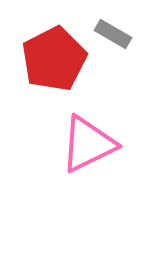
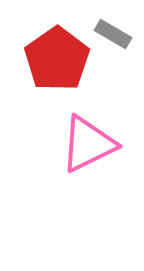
red pentagon: moved 3 px right; rotated 8 degrees counterclockwise
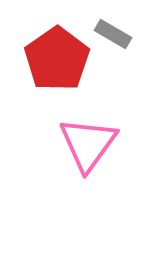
pink triangle: rotated 28 degrees counterclockwise
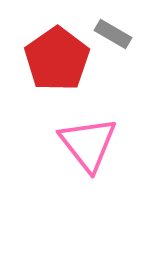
pink triangle: rotated 14 degrees counterclockwise
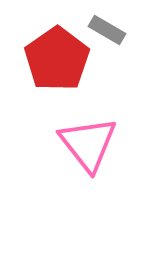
gray rectangle: moved 6 px left, 4 px up
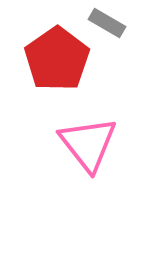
gray rectangle: moved 7 px up
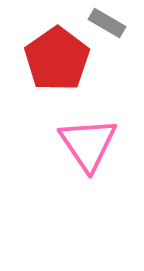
pink triangle: rotated 4 degrees clockwise
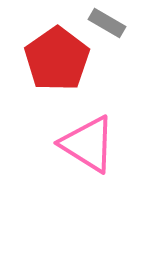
pink triangle: rotated 24 degrees counterclockwise
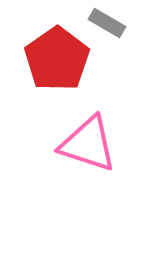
pink triangle: rotated 14 degrees counterclockwise
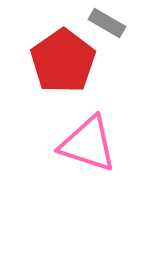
red pentagon: moved 6 px right, 2 px down
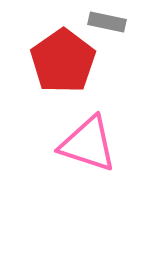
gray rectangle: moved 1 px up; rotated 18 degrees counterclockwise
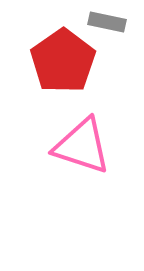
pink triangle: moved 6 px left, 2 px down
